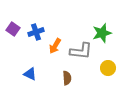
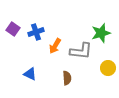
green star: moved 1 px left
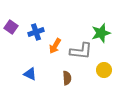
purple square: moved 2 px left, 2 px up
yellow circle: moved 4 px left, 2 px down
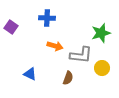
blue cross: moved 11 px right, 14 px up; rotated 21 degrees clockwise
orange arrow: rotated 105 degrees counterclockwise
gray L-shape: moved 4 px down
yellow circle: moved 2 px left, 2 px up
brown semicircle: moved 1 px right; rotated 24 degrees clockwise
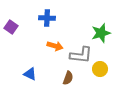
yellow circle: moved 2 px left, 1 px down
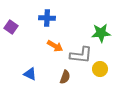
green star: rotated 12 degrees clockwise
orange arrow: rotated 14 degrees clockwise
brown semicircle: moved 3 px left, 1 px up
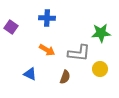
orange arrow: moved 8 px left, 4 px down
gray L-shape: moved 2 px left, 2 px up
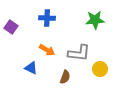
green star: moved 6 px left, 13 px up
blue triangle: moved 1 px right, 6 px up
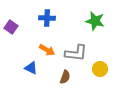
green star: moved 1 px down; rotated 18 degrees clockwise
gray L-shape: moved 3 px left
